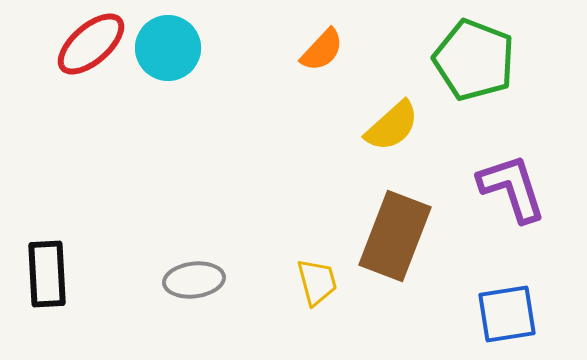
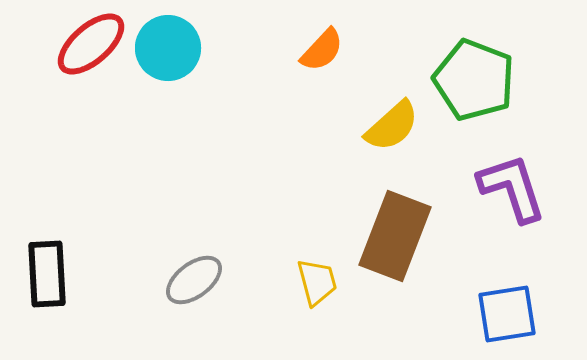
green pentagon: moved 20 px down
gray ellipse: rotated 30 degrees counterclockwise
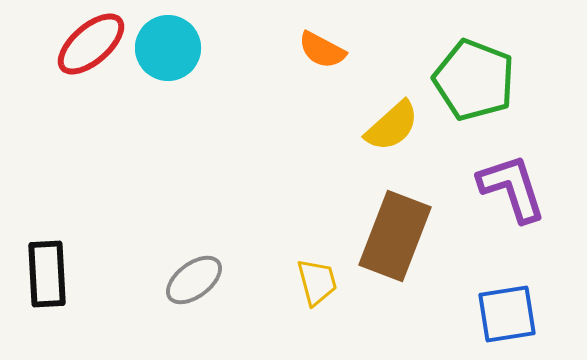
orange semicircle: rotated 75 degrees clockwise
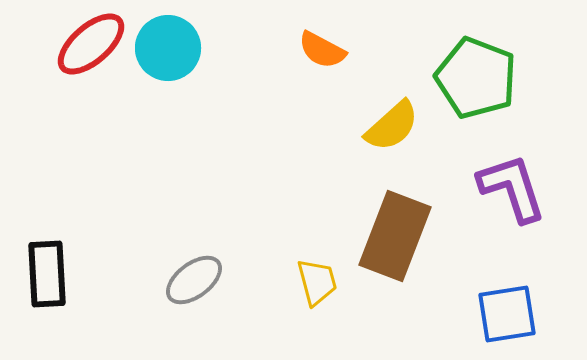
green pentagon: moved 2 px right, 2 px up
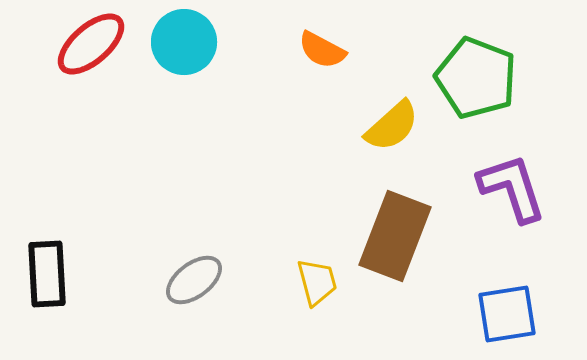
cyan circle: moved 16 px right, 6 px up
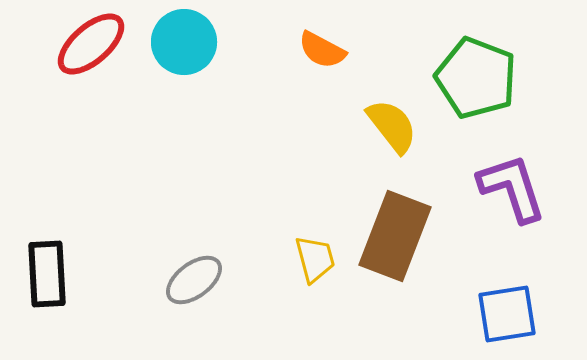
yellow semicircle: rotated 86 degrees counterclockwise
yellow trapezoid: moved 2 px left, 23 px up
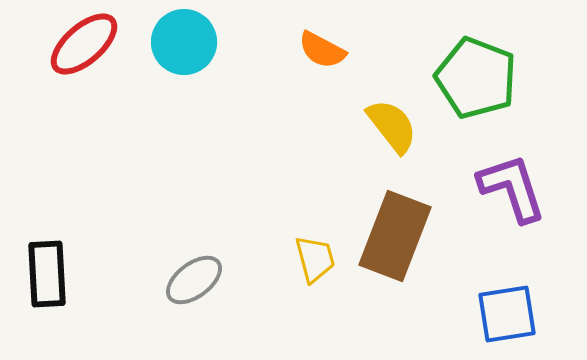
red ellipse: moved 7 px left
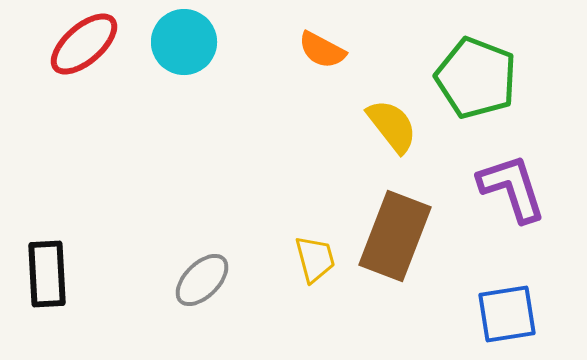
gray ellipse: moved 8 px right; rotated 8 degrees counterclockwise
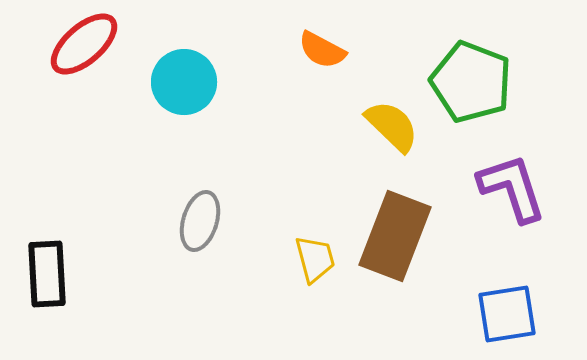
cyan circle: moved 40 px down
green pentagon: moved 5 px left, 4 px down
yellow semicircle: rotated 8 degrees counterclockwise
gray ellipse: moved 2 px left, 59 px up; rotated 28 degrees counterclockwise
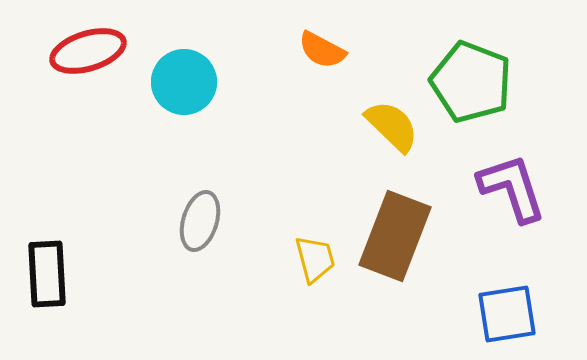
red ellipse: moved 4 px right, 7 px down; rotated 24 degrees clockwise
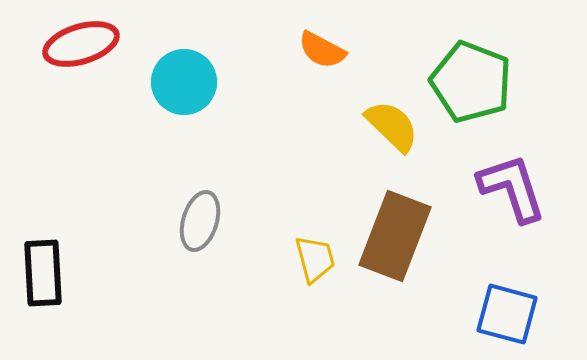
red ellipse: moved 7 px left, 7 px up
black rectangle: moved 4 px left, 1 px up
blue square: rotated 24 degrees clockwise
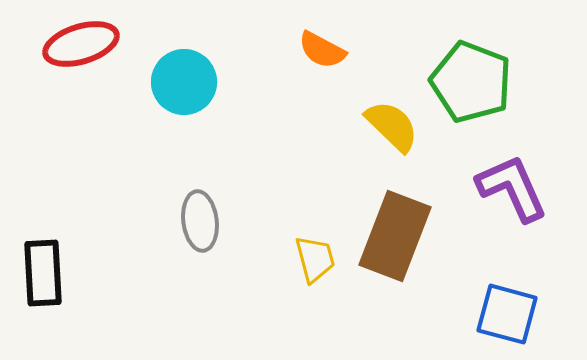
purple L-shape: rotated 6 degrees counterclockwise
gray ellipse: rotated 24 degrees counterclockwise
